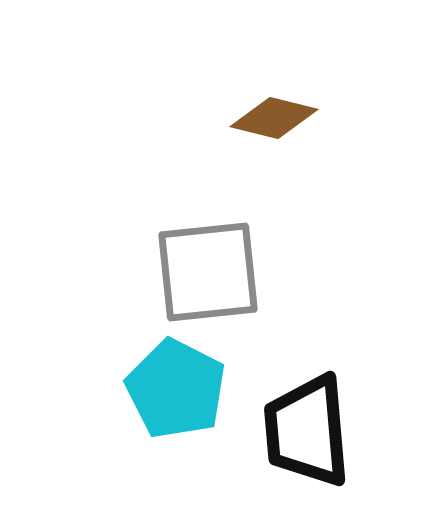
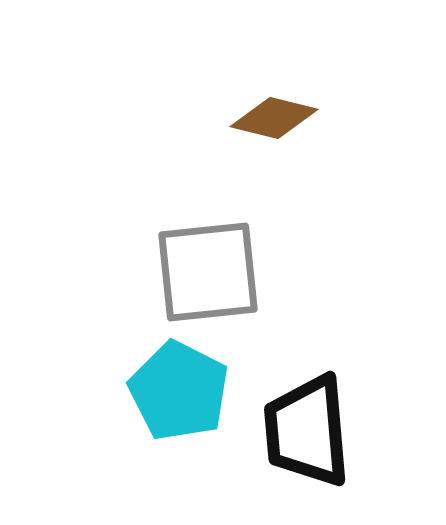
cyan pentagon: moved 3 px right, 2 px down
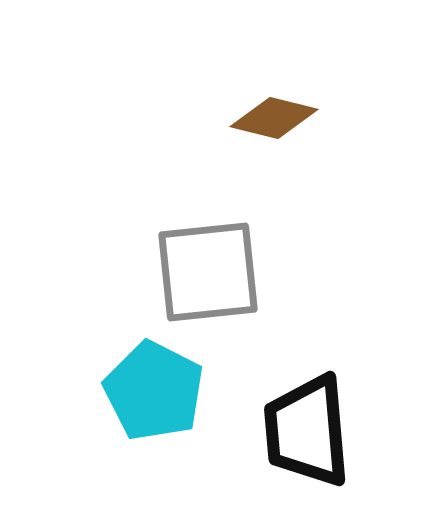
cyan pentagon: moved 25 px left
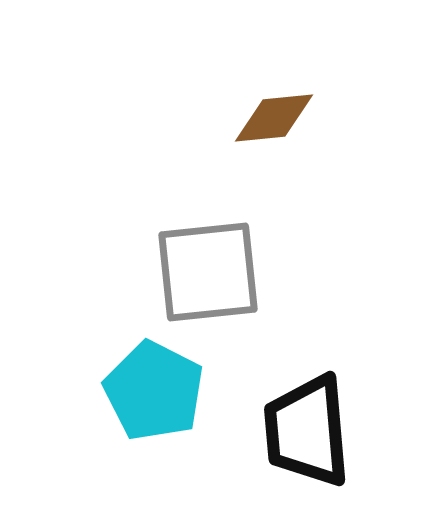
brown diamond: rotated 20 degrees counterclockwise
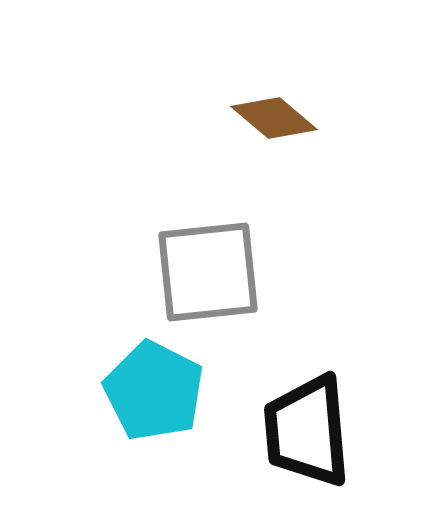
brown diamond: rotated 46 degrees clockwise
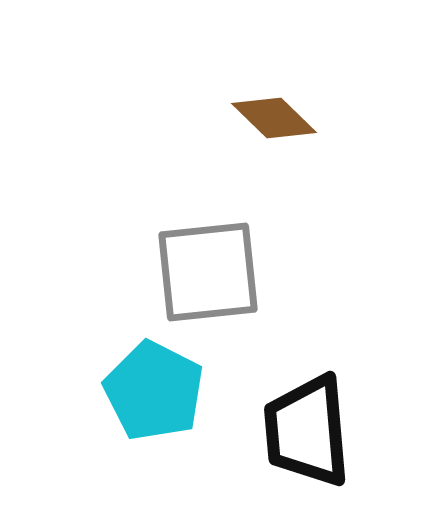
brown diamond: rotated 4 degrees clockwise
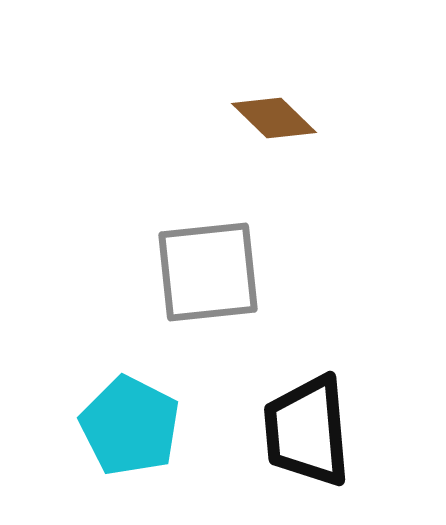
cyan pentagon: moved 24 px left, 35 px down
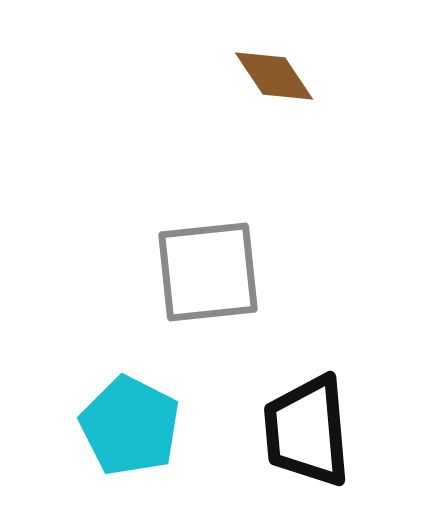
brown diamond: moved 42 px up; rotated 12 degrees clockwise
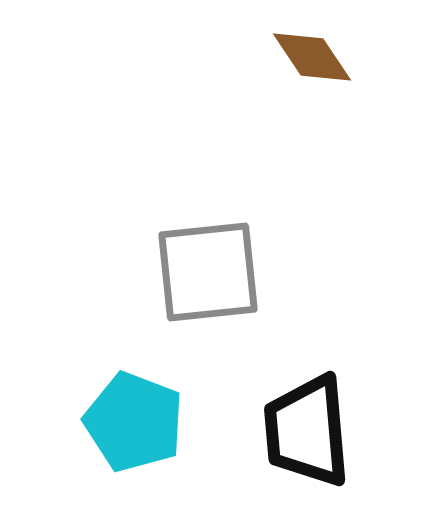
brown diamond: moved 38 px right, 19 px up
cyan pentagon: moved 4 px right, 4 px up; rotated 6 degrees counterclockwise
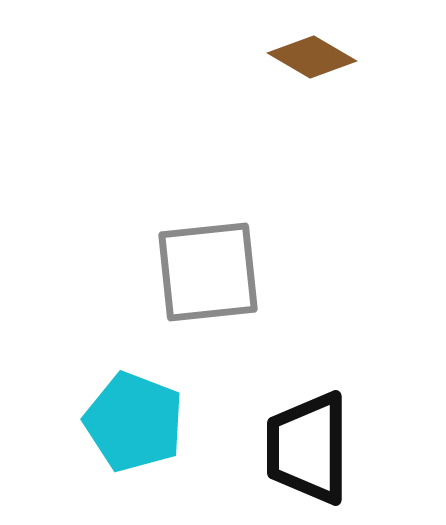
brown diamond: rotated 26 degrees counterclockwise
black trapezoid: moved 1 px right, 17 px down; rotated 5 degrees clockwise
